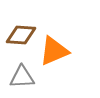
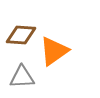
orange triangle: rotated 12 degrees counterclockwise
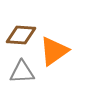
gray triangle: moved 5 px up
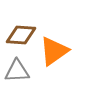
gray triangle: moved 5 px left, 1 px up
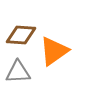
gray triangle: moved 1 px right, 1 px down
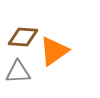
brown diamond: moved 2 px right, 2 px down
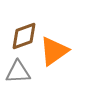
brown diamond: moved 1 px right, 1 px up; rotated 24 degrees counterclockwise
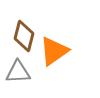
brown diamond: rotated 56 degrees counterclockwise
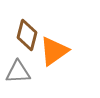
brown diamond: moved 3 px right, 1 px up
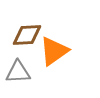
brown diamond: rotated 72 degrees clockwise
